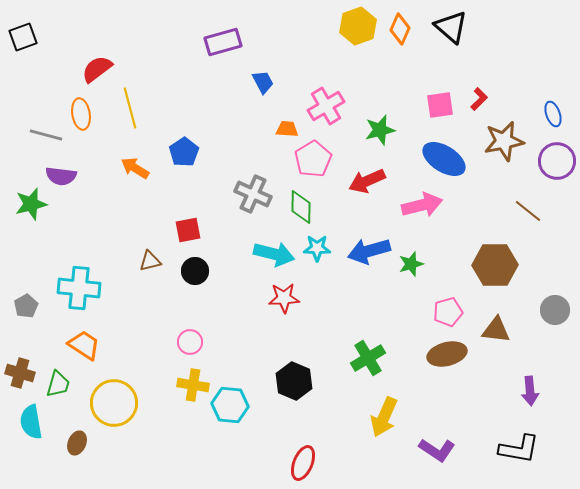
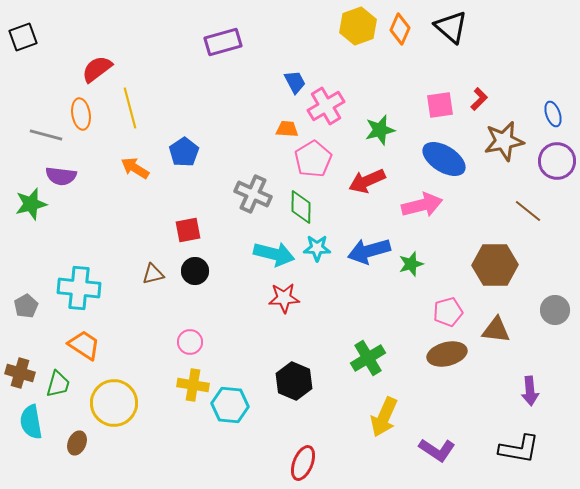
blue trapezoid at (263, 82): moved 32 px right
brown triangle at (150, 261): moved 3 px right, 13 px down
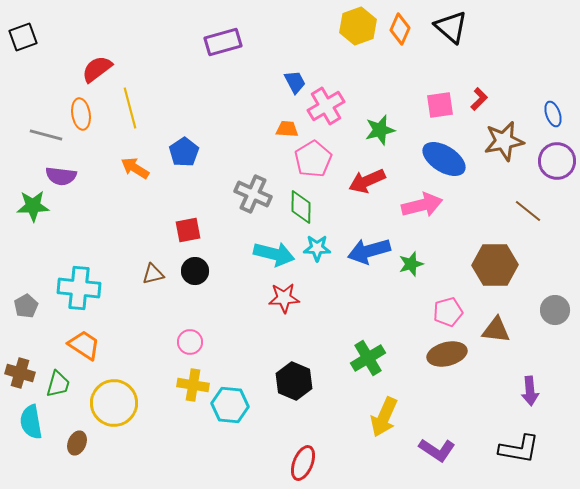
green star at (31, 204): moved 2 px right, 2 px down; rotated 12 degrees clockwise
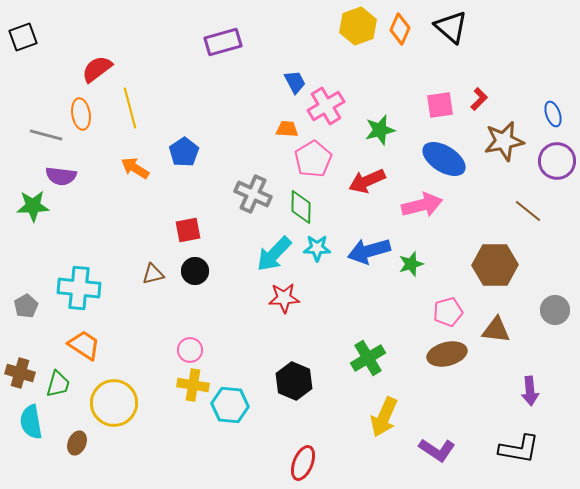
cyan arrow at (274, 254): rotated 120 degrees clockwise
pink circle at (190, 342): moved 8 px down
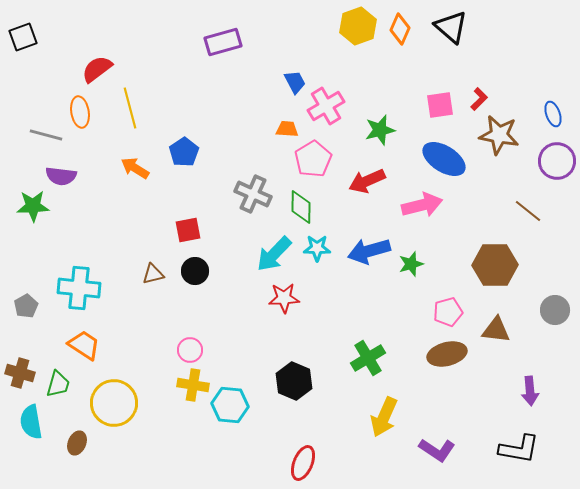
orange ellipse at (81, 114): moved 1 px left, 2 px up
brown star at (504, 141): moved 5 px left, 6 px up; rotated 21 degrees clockwise
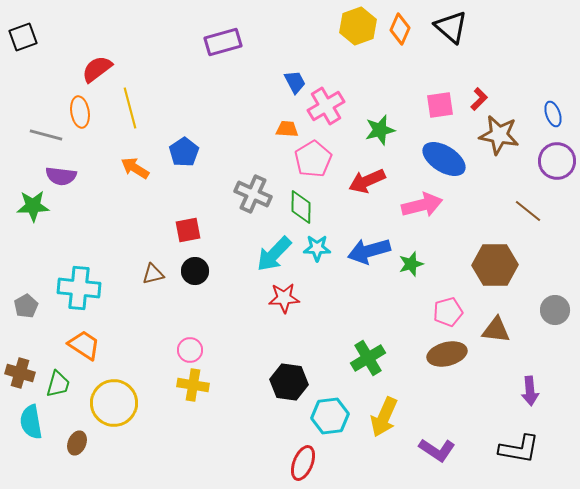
black hexagon at (294, 381): moved 5 px left, 1 px down; rotated 15 degrees counterclockwise
cyan hexagon at (230, 405): moved 100 px right, 11 px down; rotated 12 degrees counterclockwise
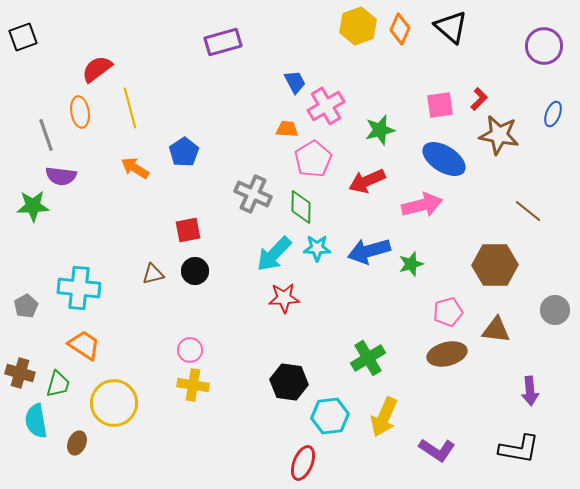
blue ellipse at (553, 114): rotated 40 degrees clockwise
gray line at (46, 135): rotated 56 degrees clockwise
purple circle at (557, 161): moved 13 px left, 115 px up
cyan semicircle at (31, 422): moved 5 px right, 1 px up
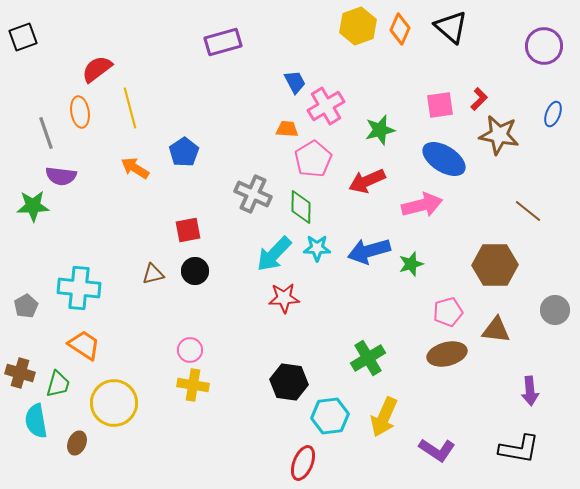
gray line at (46, 135): moved 2 px up
